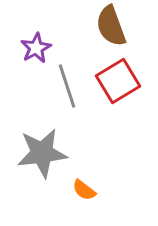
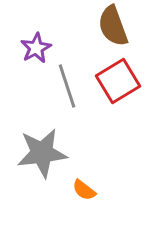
brown semicircle: moved 2 px right
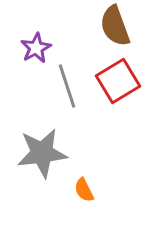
brown semicircle: moved 2 px right
orange semicircle: rotated 25 degrees clockwise
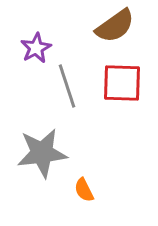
brown semicircle: rotated 105 degrees counterclockwise
red square: moved 4 px right, 2 px down; rotated 33 degrees clockwise
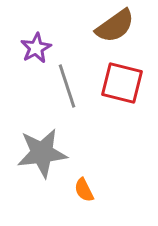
red square: rotated 12 degrees clockwise
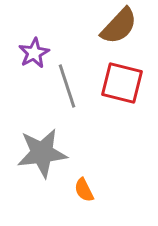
brown semicircle: moved 4 px right; rotated 12 degrees counterclockwise
purple star: moved 2 px left, 5 px down
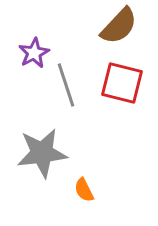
gray line: moved 1 px left, 1 px up
